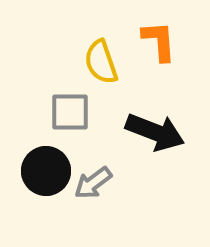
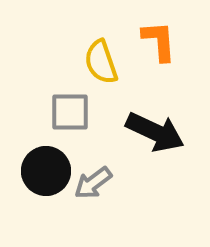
black arrow: rotated 4 degrees clockwise
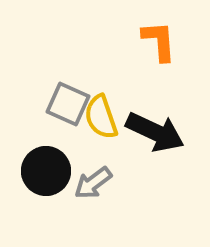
yellow semicircle: moved 55 px down
gray square: moved 2 px left, 8 px up; rotated 24 degrees clockwise
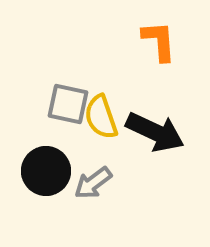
gray square: rotated 12 degrees counterclockwise
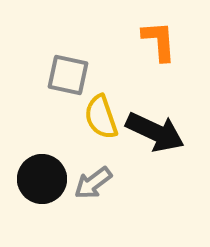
gray square: moved 29 px up
black circle: moved 4 px left, 8 px down
